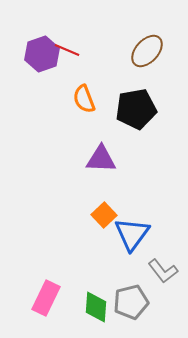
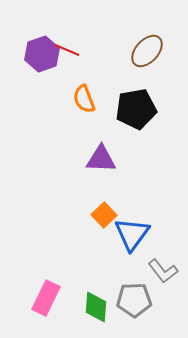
gray pentagon: moved 3 px right, 2 px up; rotated 12 degrees clockwise
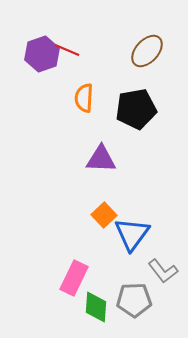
orange semicircle: moved 1 px up; rotated 24 degrees clockwise
pink rectangle: moved 28 px right, 20 px up
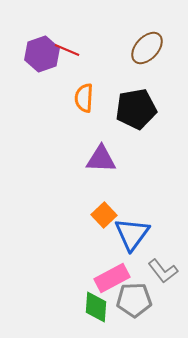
brown ellipse: moved 3 px up
pink rectangle: moved 38 px right; rotated 36 degrees clockwise
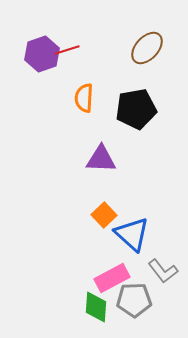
red line: rotated 40 degrees counterclockwise
blue triangle: rotated 24 degrees counterclockwise
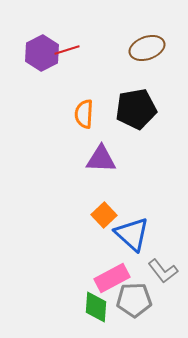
brown ellipse: rotated 28 degrees clockwise
purple hexagon: moved 1 px up; rotated 8 degrees counterclockwise
orange semicircle: moved 16 px down
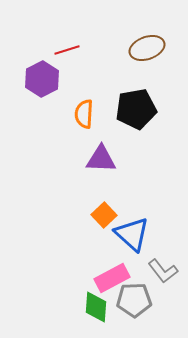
purple hexagon: moved 26 px down
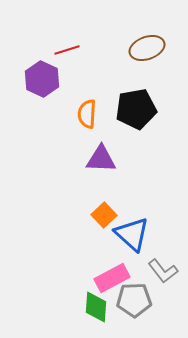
purple hexagon: rotated 8 degrees counterclockwise
orange semicircle: moved 3 px right
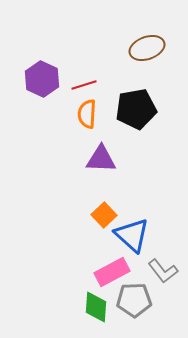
red line: moved 17 px right, 35 px down
blue triangle: moved 1 px down
pink rectangle: moved 6 px up
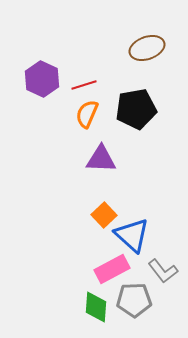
orange semicircle: rotated 20 degrees clockwise
pink rectangle: moved 3 px up
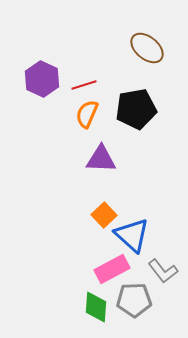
brown ellipse: rotated 60 degrees clockwise
